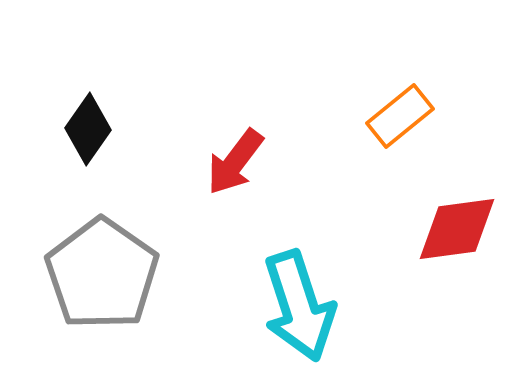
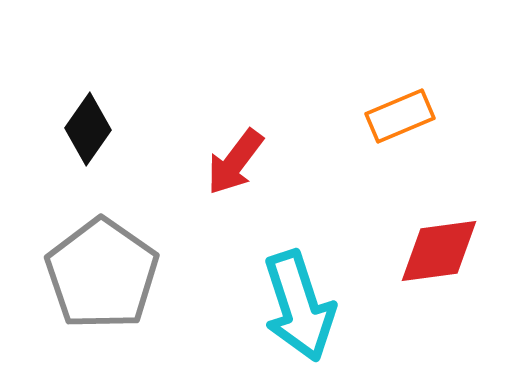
orange rectangle: rotated 16 degrees clockwise
red diamond: moved 18 px left, 22 px down
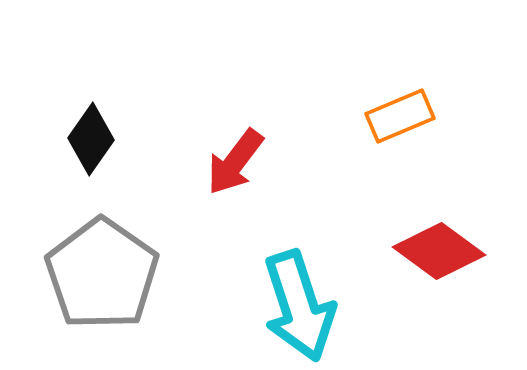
black diamond: moved 3 px right, 10 px down
red diamond: rotated 44 degrees clockwise
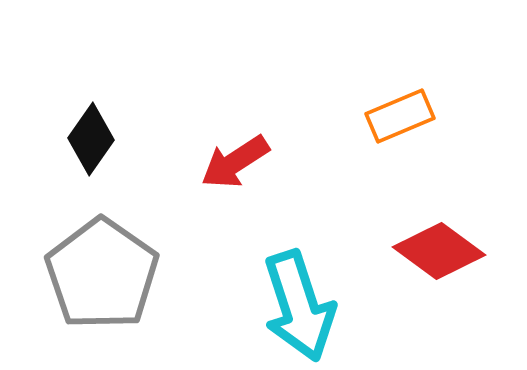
red arrow: rotated 20 degrees clockwise
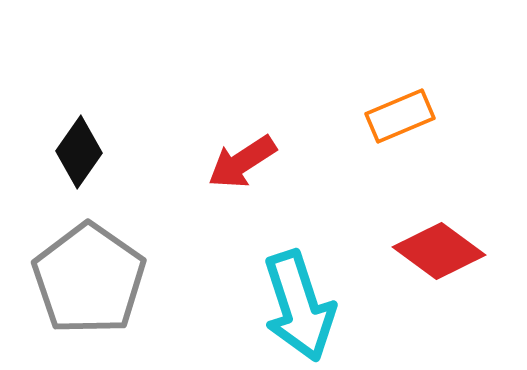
black diamond: moved 12 px left, 13 px down
red arrow: moved 7 px right
gray pentagon: moved 13 px left, 5 px down
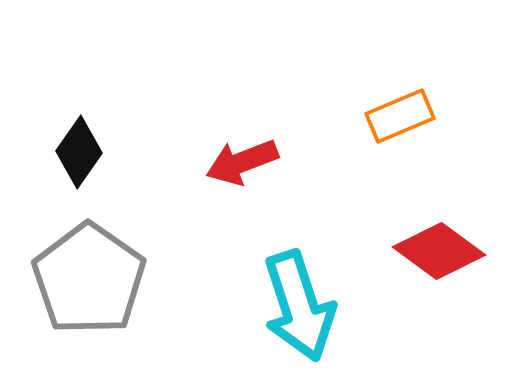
red arrow: rotated 12 degrees clockwise
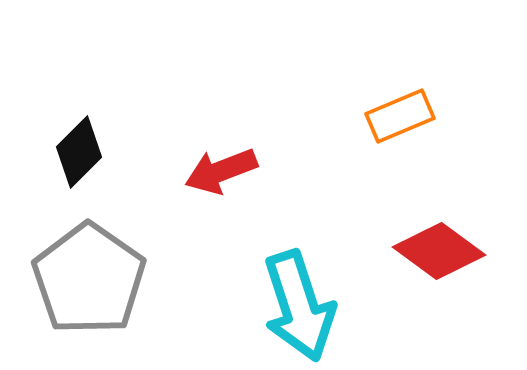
black diamond: rotated 10 degrees clockwise
red arrow: moved 21 px left, 9 px down
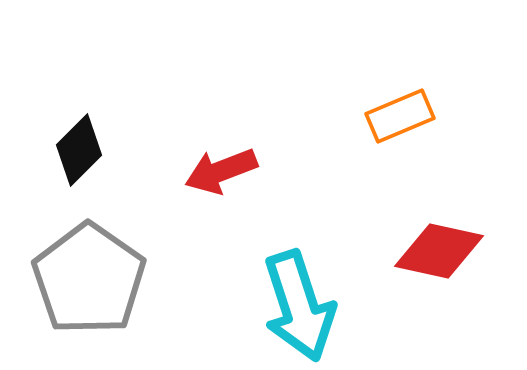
black diamond: moved 2 px up
red diamond: rotated 24 degrees counterclockwise
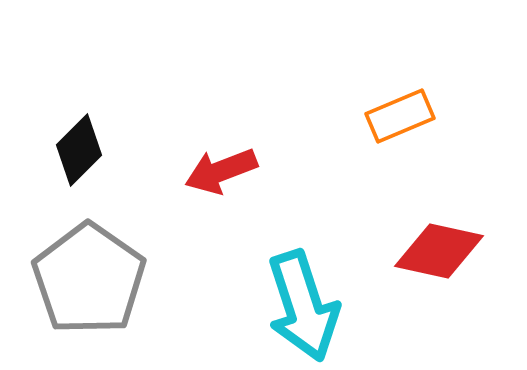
cyan arrow: moved 4 px right
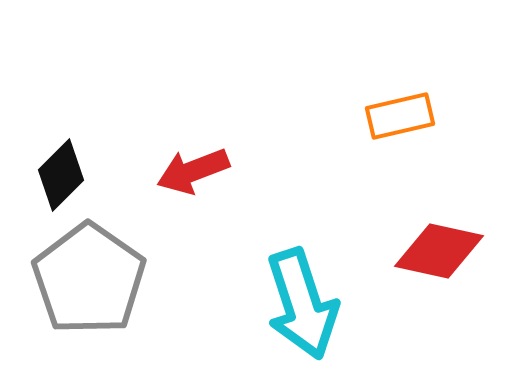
orange rectangle: rotated 10 degrees clockwise
black diamond: moved 18 px left, 25 px down
red arrow: moved 28 px left
cyan arrow: moved 1 px left, 2 px up
